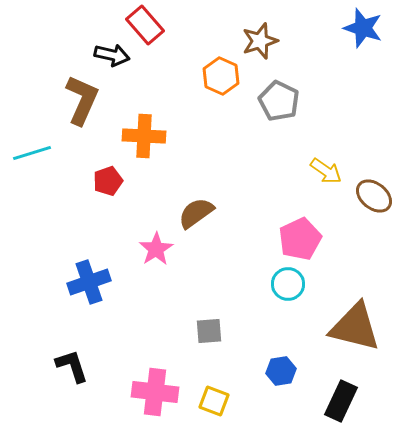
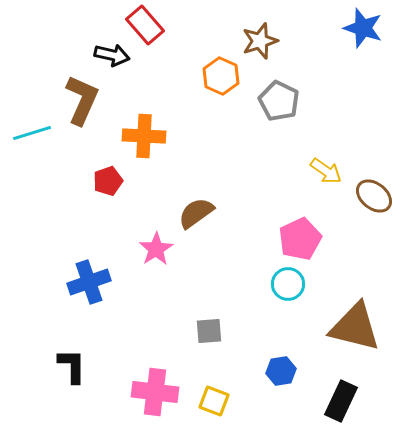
cyan line: moved 20 px up
black L-shape: rotated 18 degrees clockwise
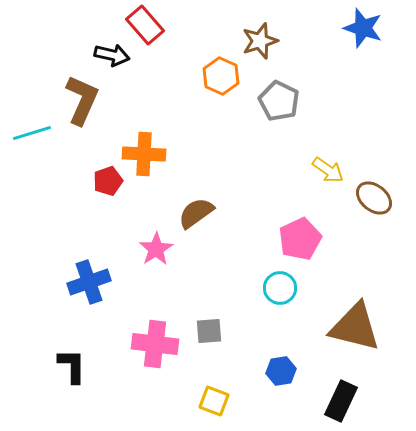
orange cross: moved 18 px down
yellow arrow: moved 2 px right, 1 px up
brown ellipse: moved 2 px down
cyan circle: moved 8 px left, 4 px down
pink cross: moved 48 px up
